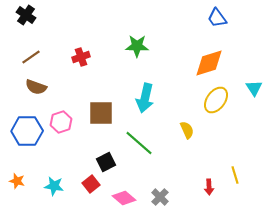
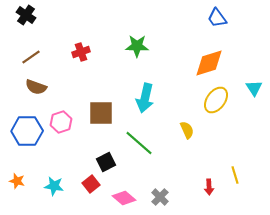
red cross: moved 5 px up
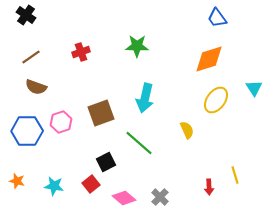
orange diamond: moved 4 px up
brown square: rotated 20 degrees counterclockwise
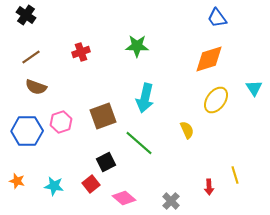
brown square: moved 2 px right, 3 px down
gray cross: moved 11 px right, 4 px down
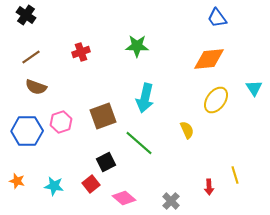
orange diamond: rotated 12 degrees clockwise
